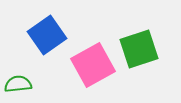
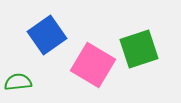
pink square: rotated 30 degrees counterclockwise
green semicircle: moved 2 px up
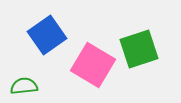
green semicircle: moved 6 px right, 4 px down
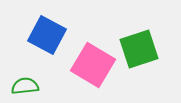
blue square: rotated 27 degrees counterclockwise
green semicircle: moved 1 px right
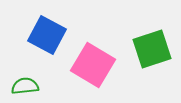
green square: moved 13 px right
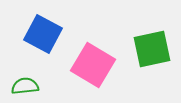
blue square: moved 4 px left, 1 px up
green square: rotated 6 degrees clockwise
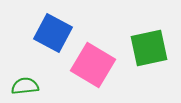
blue square: moved 10 px right, 1 px up
green square: moved 3 px left, 1 px up
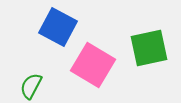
blue square: moved 5 px right, 6 px up
green semicircle: moved 6 px right; rotated 56 degrees counterclockwise
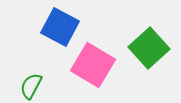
blue square: moved 2 px right
green square: rotated 30 degrees counterclockwise
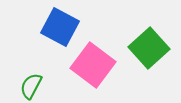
pink square: rotated 6 degrees clockwise
